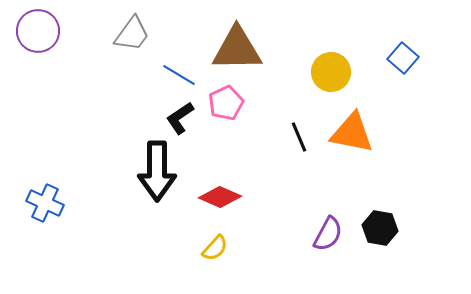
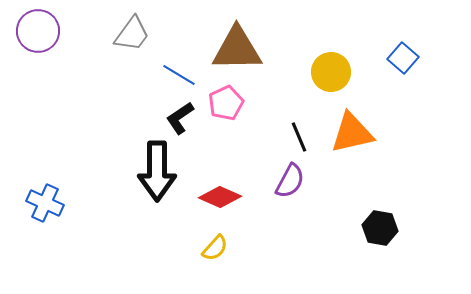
orange triangle: rotated 24 degrees counterclockwise
purple semicircle: moved 38 px left, 53 px up
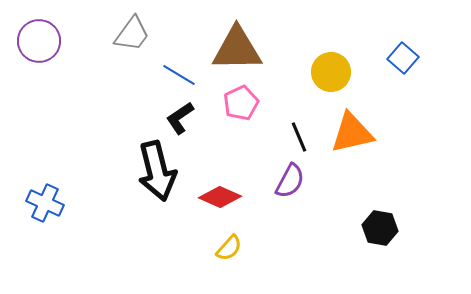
purple circle: moved 1 px right, 10 px down
pink pentagon: moved 15 px right
black arrow: rotated 14 degrees counterclockwise
yellow semicircle: moved 14 px right
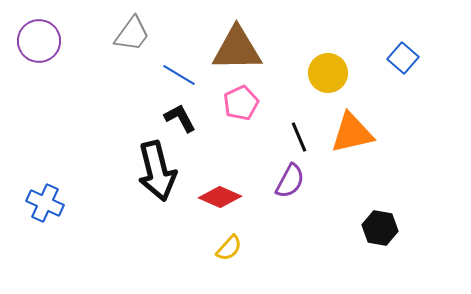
yellow circle: moved 3 px left, 1 px down
black L-shape: rotated 96 degrees clockwise
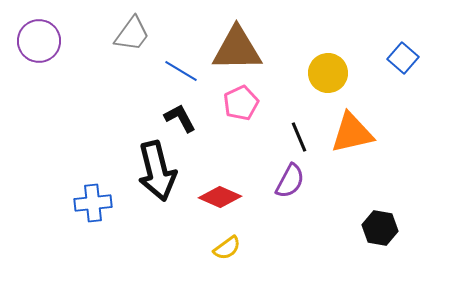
blue line: moved 2 px right, 4 px up
blue cross: moved 48 px right; rotated 30 degrees counterclockwise
yellow semicircle: moved 2 px left; rotated 12 degrees clockwise
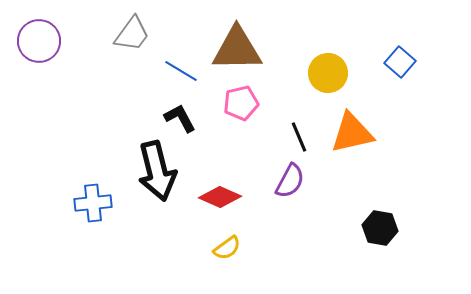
blue square: moved 3 px left, 4 px down
pink pentagon: rotated 12 degrees clockwise
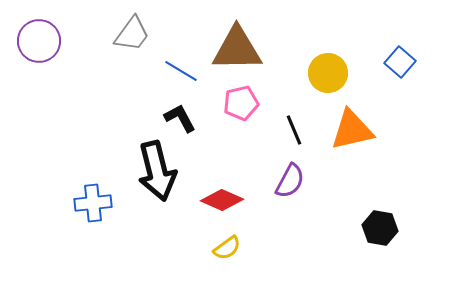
orange triangle: moved 3 px up
black line: moved 5 px left, 7 px up
red diamond: moved 2 px right, 3 px down
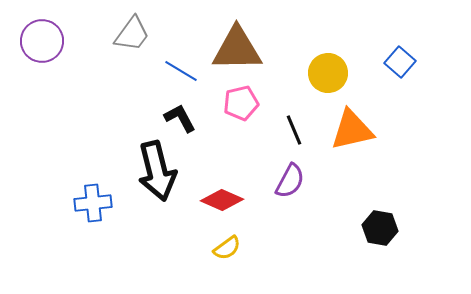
purple circle: moved 3 px right
